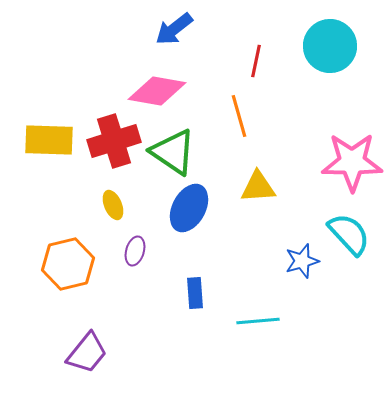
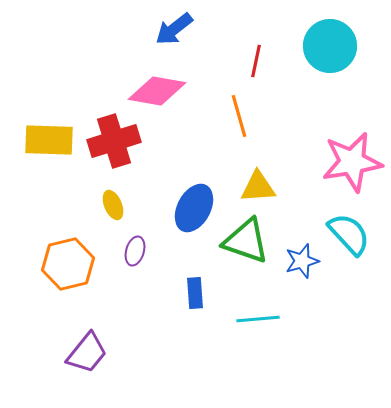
green triangle: moved 73 px right, 89 px down; rotated 15 degrees counterclockwise
pink star: rotated 10 degrees counterclockwise
blue ellipse: moved 5 px right
cyan line: moved 2 px up
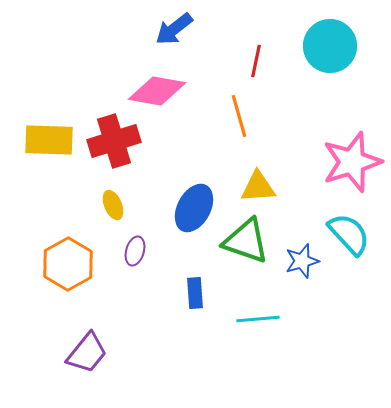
pink star: rotated 8 degrees counterclockwise
orange hexagon: rotated 15 degrees counterclockwise
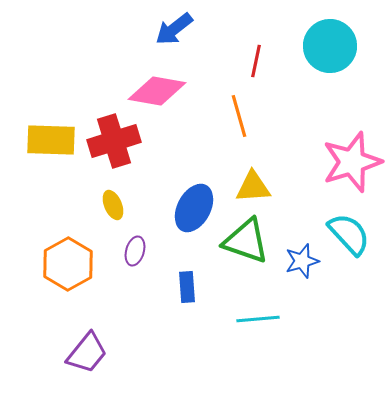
yellow rectangle: moved 2 px right
yellow triangle: moved 5 px left
blue rectangle: moved 8 px left, 6 px up
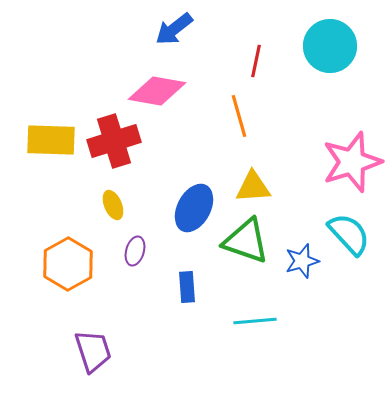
cyan line: moved 3 px left, 2 px down
purple trapezoid: moved 6 px right, 2 px up; rotated 57 degrees counterclockwise
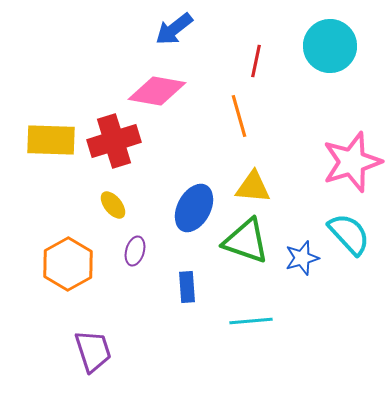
yellow triangle: rotated 9 degrees clockwise
yellow ellipse: rotated 16 degrees counterclockwise
blue star: moved 3 px up
cyan line: moved 4 px left
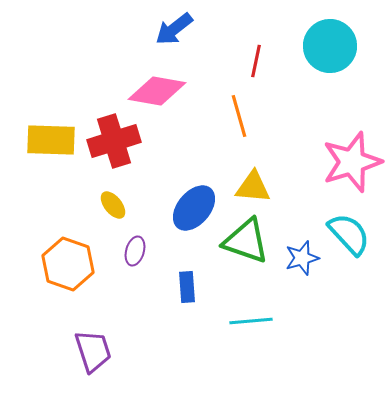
blue ellipse: rotated 12 degrees clockwise
orange hexagon: rotated 12 degrees counterclockwise
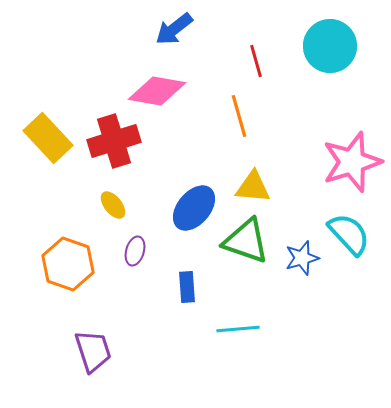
red line: rotated 28 degrees counterclockwise
yellow rectangle: moved 3 px left, 2 px up; rotated 45 degrees clockwise
cyan line: moved 13 px left, 8 px down
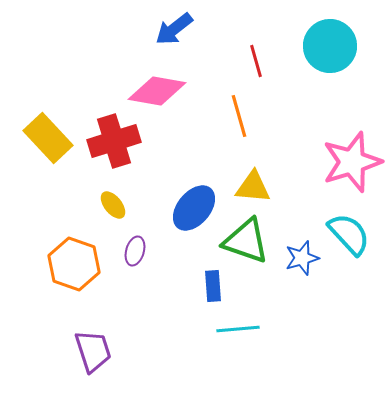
orange hexagon: moved 6 px right
blue rectangle: moved 26 px right, 1 px up
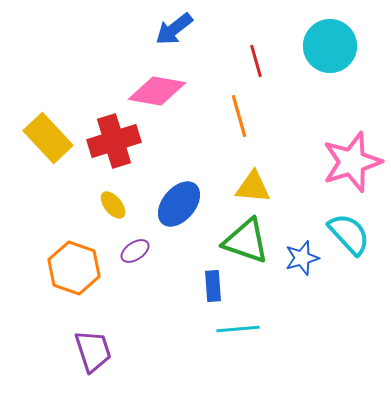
blue ellipse: moved 15 px left, 4 px up
purple ellipse: rotated 40 degrees clockwise
orange hexagon: moved 4 px down
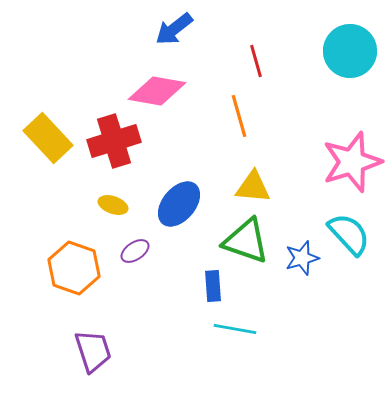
cyan circle: moved 20 px right, 5 px down
yellow ellipse: rotated 32 degrees counterclockwise
cyan line: moved 3 px left; rotated 15 degrees clockwise
